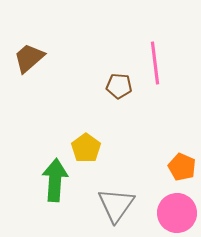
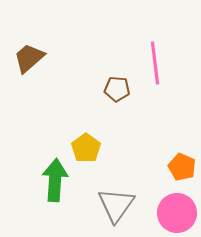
brown pentagon: moved 2 px left, 3 px down
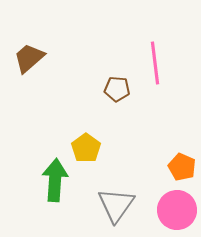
pink circle: moved 3 px up
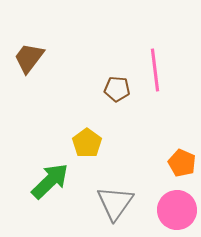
brown trapezoid: rotated 12 degrees counterclockwise
pink line: moved 7 px down
yellow pentagon: moved 1 px right, 5 px up
orange pentagon: moved 4 px up
green arrow: moved 5 px left, 1 px down; rotated 42 degrees clockwise
gray triangle: moved 1 px left, 2 px up
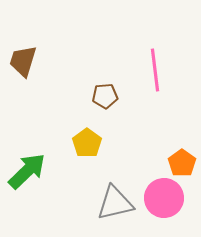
brown trapezoid: moved 6 px left, 3 px down; rotated 20 degrees counterclockwise
brown pentagon: moved 12 px left, 7 px down; rotated 10 degrees counterclockwise
orange pentagon: rotated 12 degrees clockwise
green arrow: moved 23 px left, 10 px up
gray triangle: rotated 42 degrees clockwise
pink circle: moved 13 px left, 12 px up
